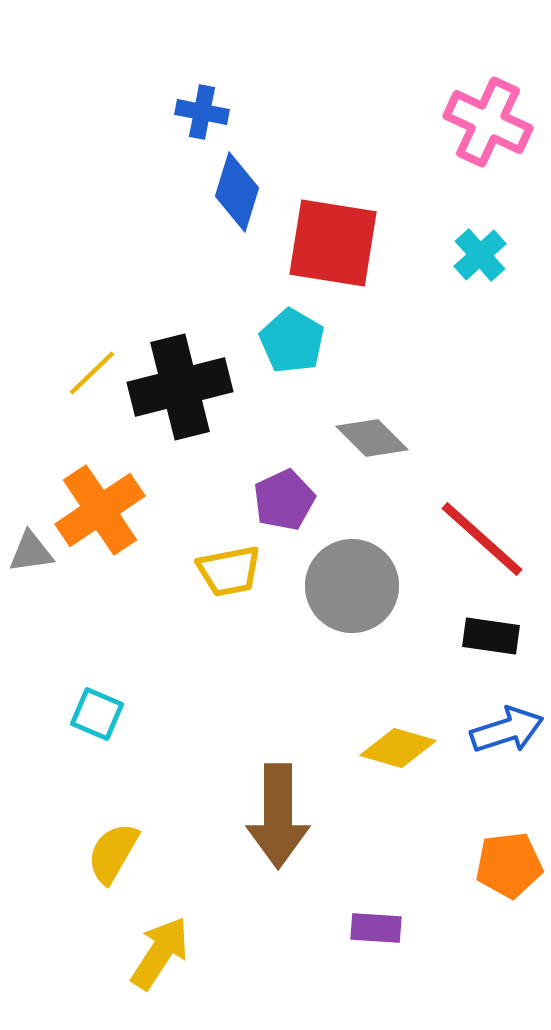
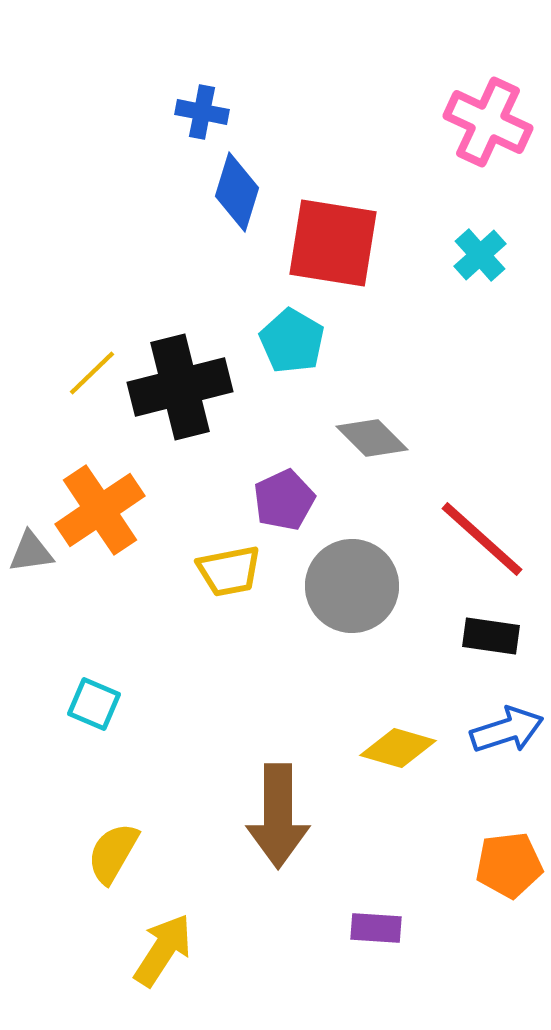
cyan square: moved 3 px left, 10 px up
yellow arrow: moved 3 px right, 3 px up
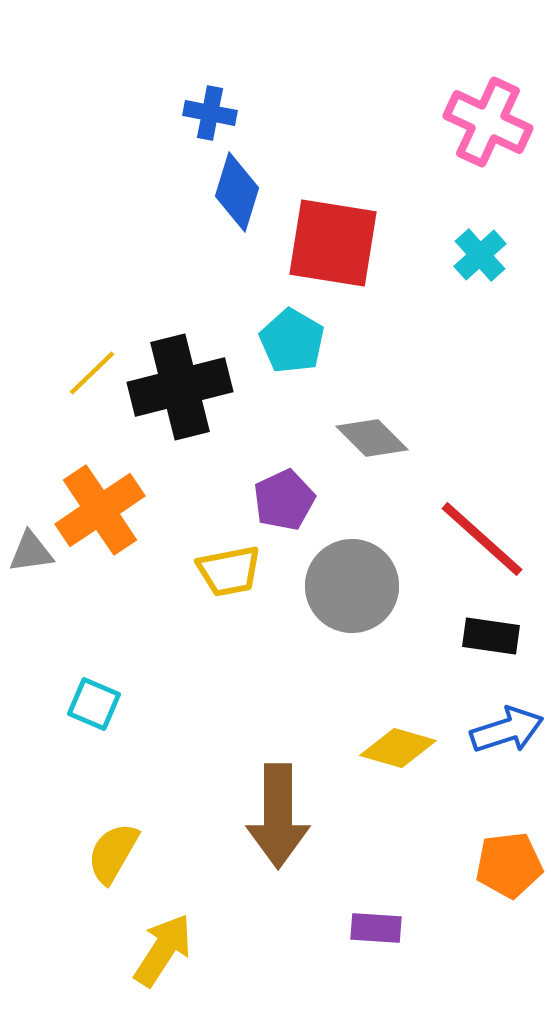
blue cross: moved 8 px right, 1 px down
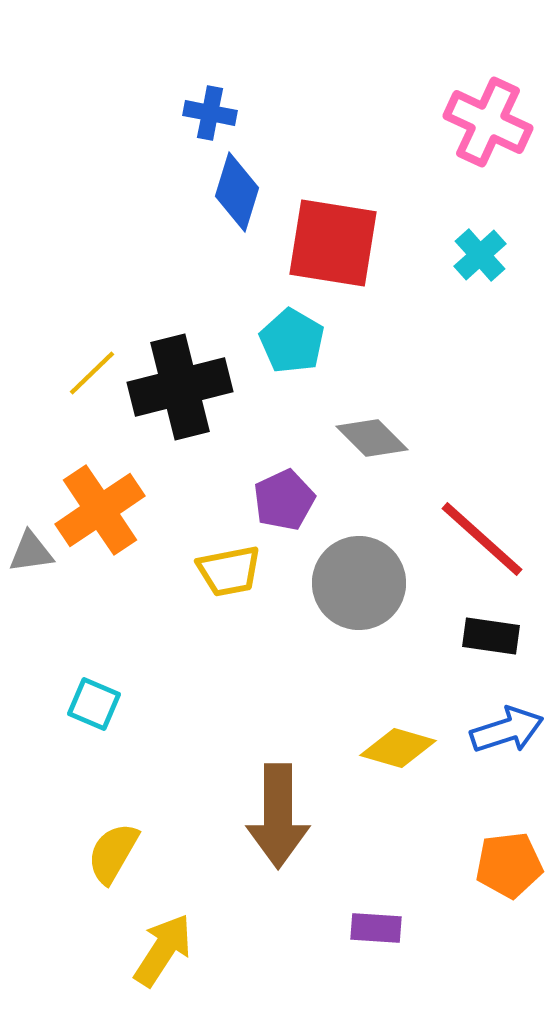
gray circle: moved 7 px right, 3 px up
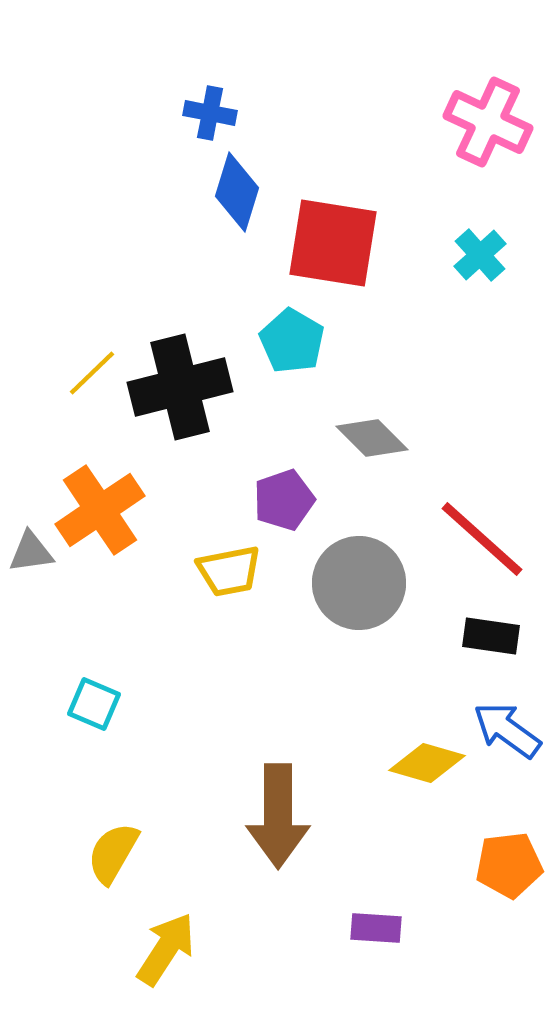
purple pentagon: rotated 6 degrees clockwise
blue arrow: rotated 126 degrees counterclockwise
yellow diamond: moved 29 px right, 15 px down
yellow arrow: moved 3 px right, 1 px up
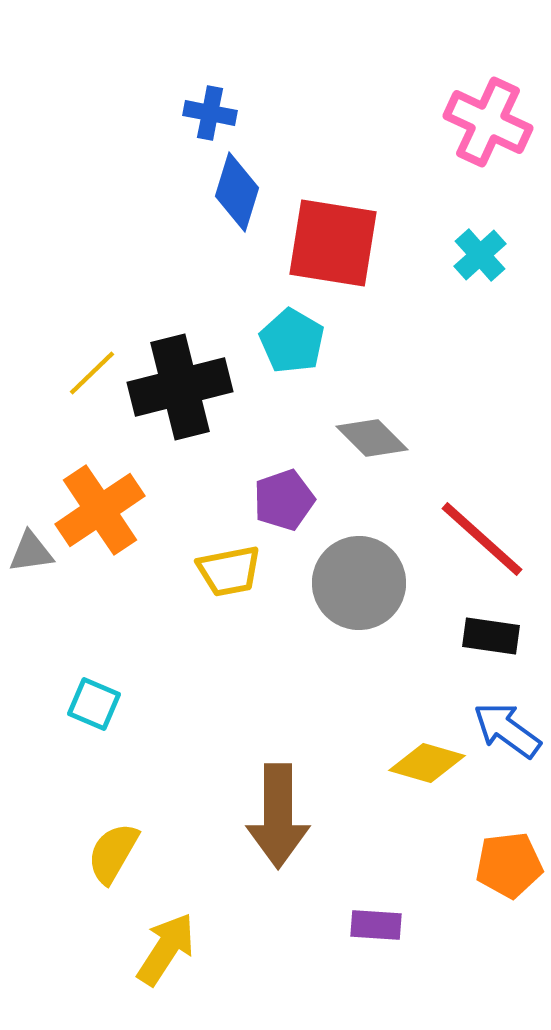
purple rectangle: moved 3 px up
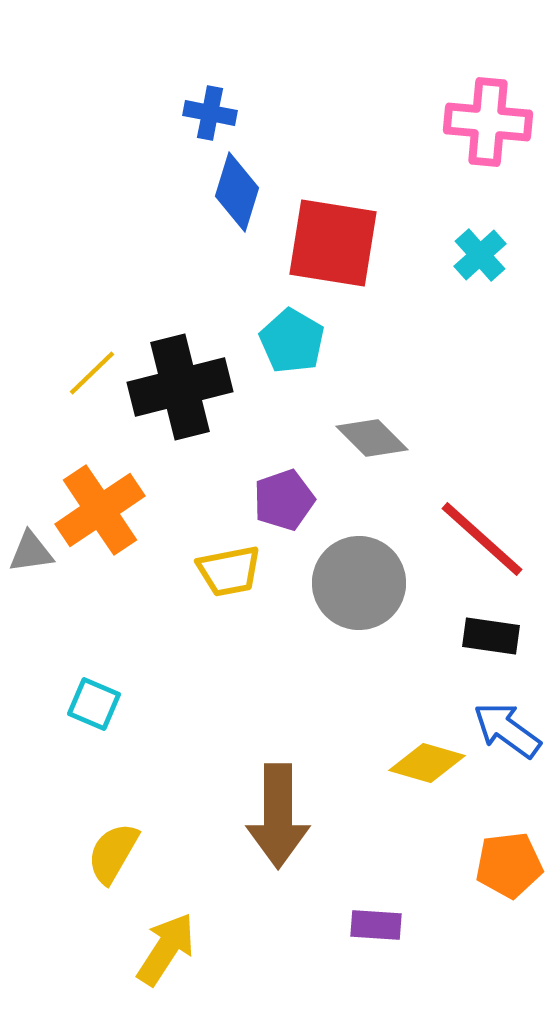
pink cross: rotated 20 degrees counterclockwise
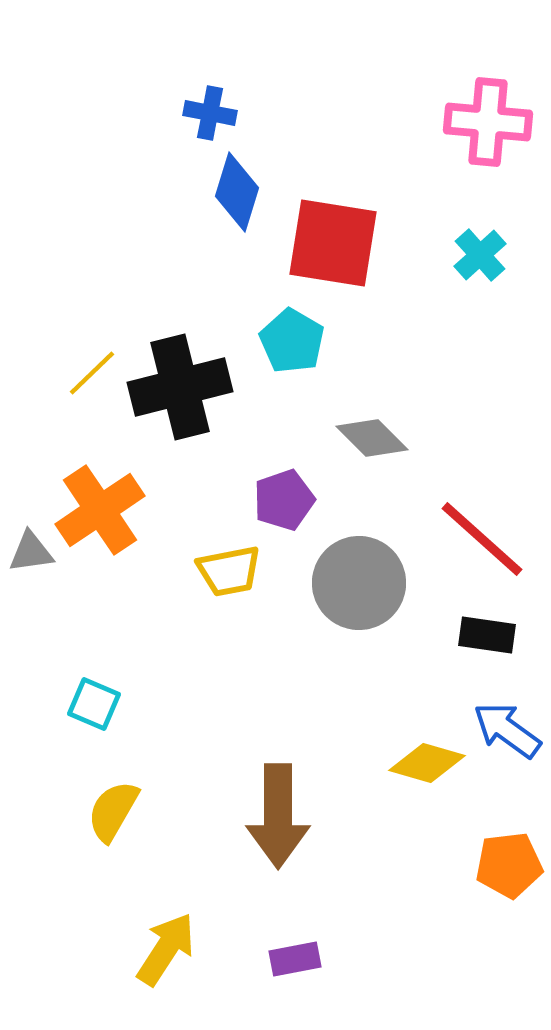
black rectangle: moved 4 px left, 1 px up
yellow semicircle: moved 42 px up
purple rectangle: moved 81 px left, 34 px down; rotated 15 degrees counterclockwise
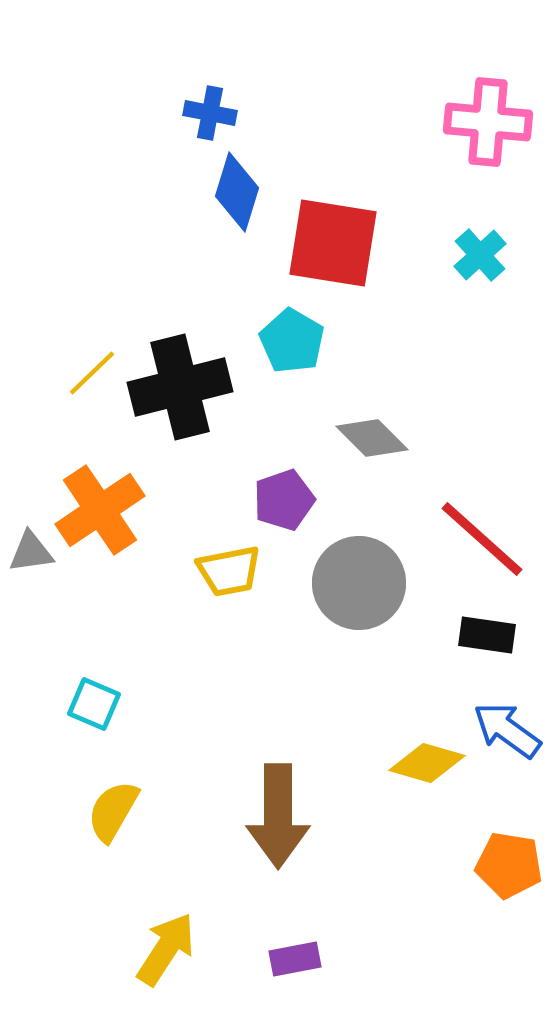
orange pentagon: rotated 16 degrees clockwise
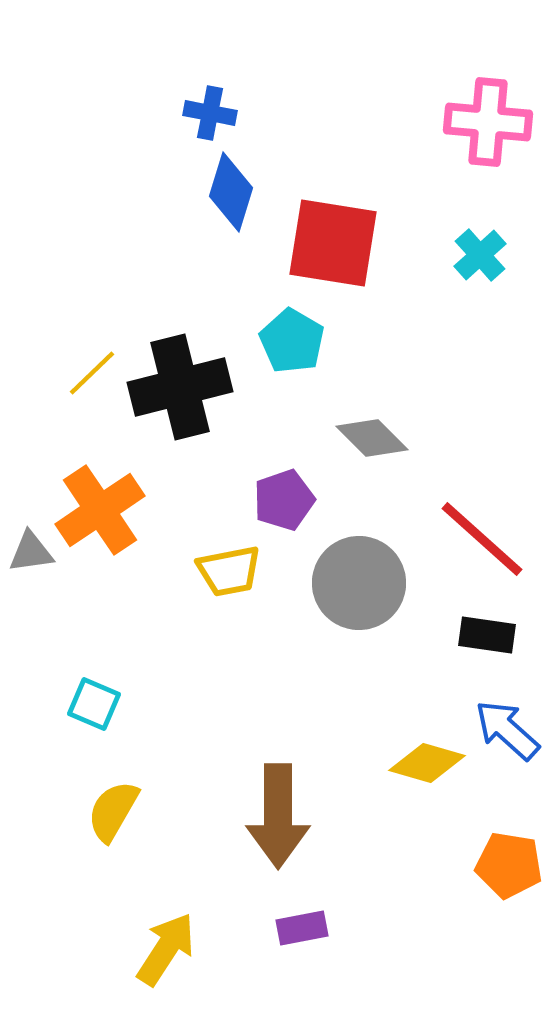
blue diamond: moved 6 px left
blue arrow: rotated 6 degrees clockwise
purple rectangle: moved 7 px right, 31 px up
